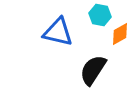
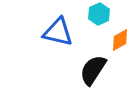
cyan hexagon: moved 1 px left, 1 px up; rotated 25 degrees clockwise
orange diamond: moved 6 px down
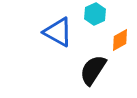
cyan hexagon: moved 4 px left
blue triangle: rotated 16 degrees clockwise
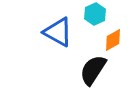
orange diamond: moved 7 px left
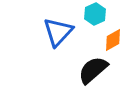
blue triangle: rotated 44 degrees clockwise
black semicircle: rotated 16 degrees clockwise
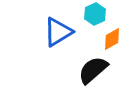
blue triangle: rotated 16 degrees clockwise
orange diamond: moved 1 px left, 1 px up
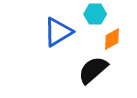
cyan hexagon: rotated 25 degrees clockwise
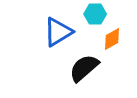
black semicircle: moved 9 px left, 2 px up
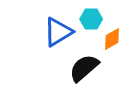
cyan hexagon: moved 4 px left, 5 px down
